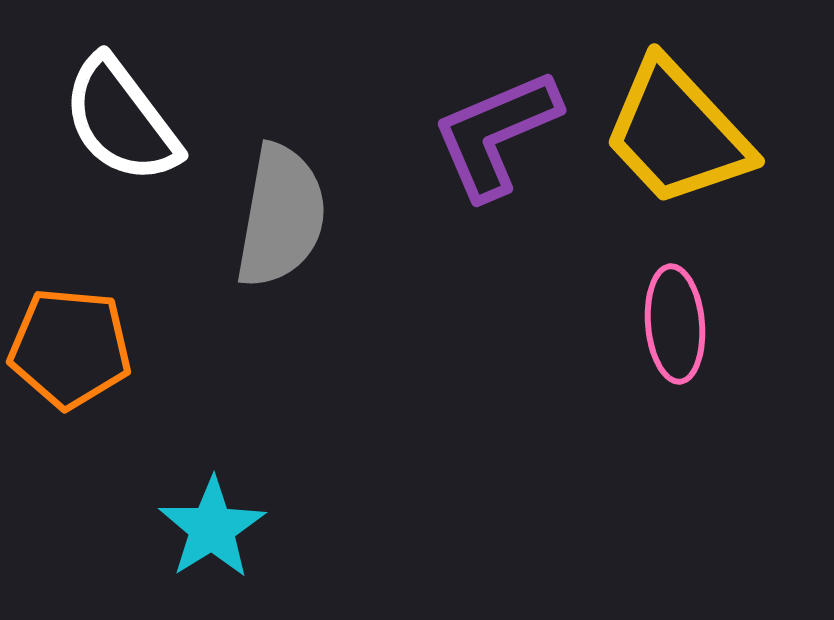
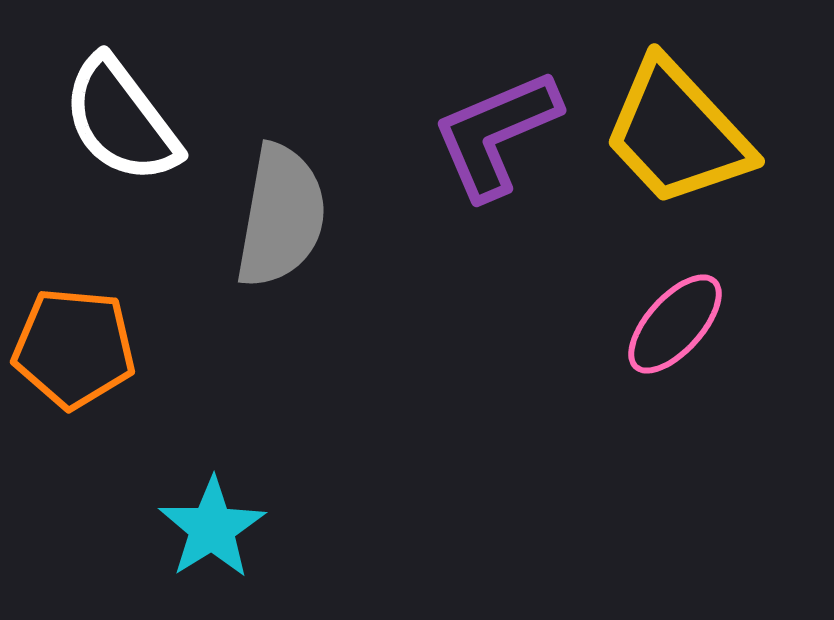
pink ellipse: rotated 47 degrees clockwise
orange pentagon: moved 4 px right
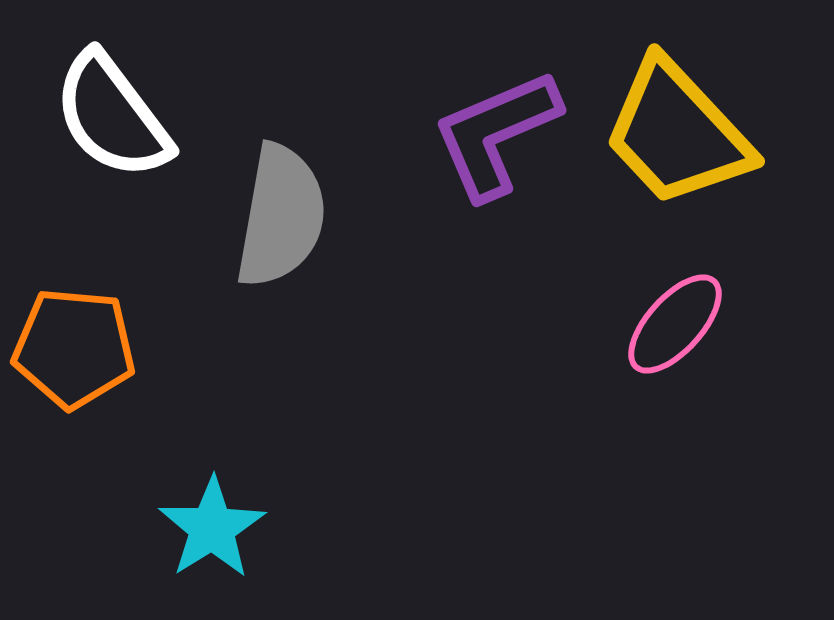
white semicircle: moved 9 px left, 4 px up
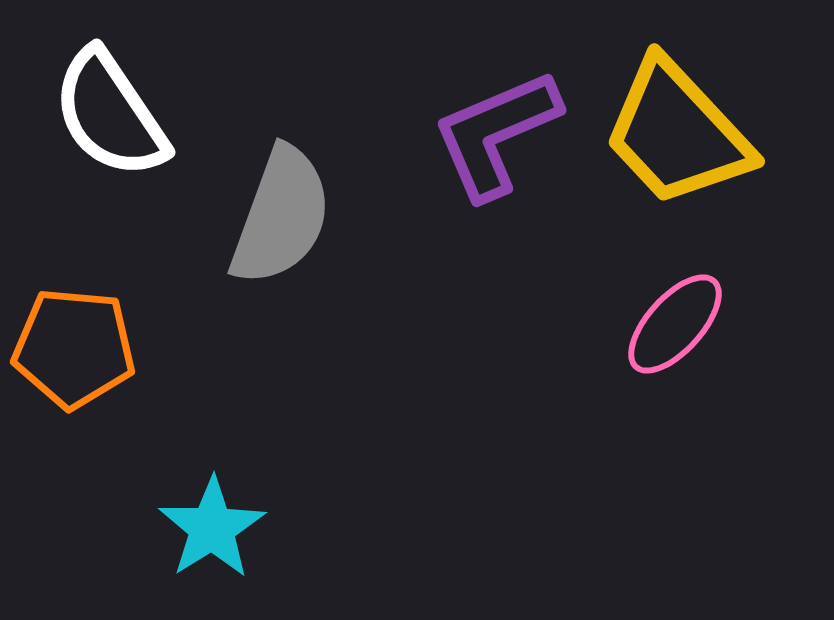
white semicircle: moved 2 px left, 2 px up; rotated 3 degrees clockwise
gray semicircle: rotated 10 degrees clockwise
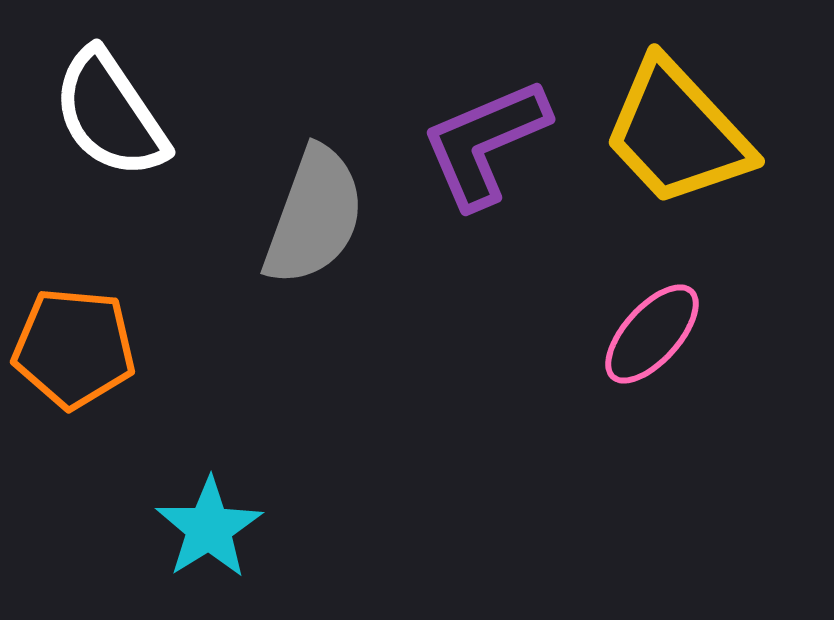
purple L-shape: moved 11 px left, 9 px down
gray semicircle: moved 33 px right
pink ellipse: moved 23 px left, 10 px down
cyan star: moved 3 px left
